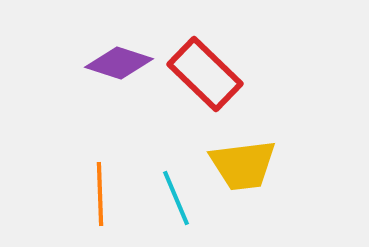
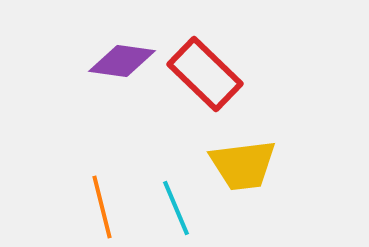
purple diamond: moved 3 px right, 2 px up; rotated 10 degrees counterclockwise
orange line: moved 2 px right, 13 px down; rotated 12 degrees counterclockwise
cyan line: moved 10 px down
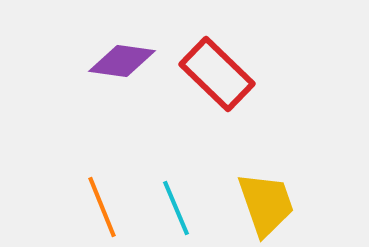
red rectangle: moved 12 px right
yellow trapezoid: moved 23 px right, 39 px down; rotated 102 degrees counterclockwise
orange line: rotated 8 degrees counterclockwise
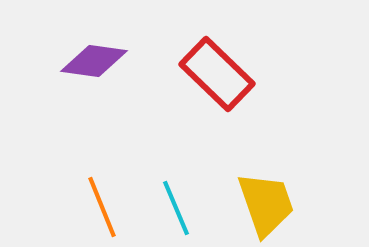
purple diamond: moved 28 px left
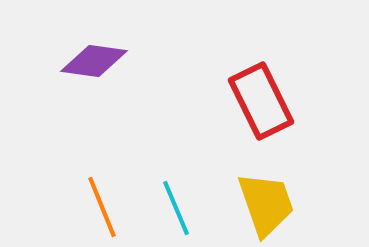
red rectangle: moved 44 px right, 27 px down; rotated 20 degrees clockwise
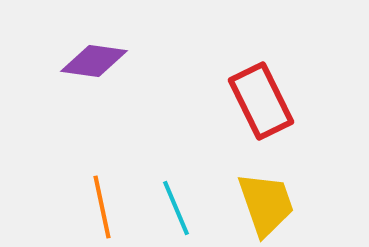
orange line: rotated 10 degrees clockwise
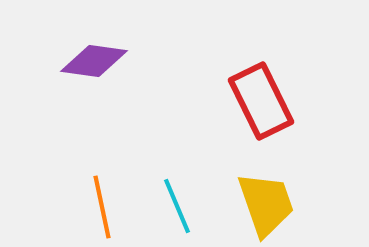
cyan line: moved 1 px right, 2 px up
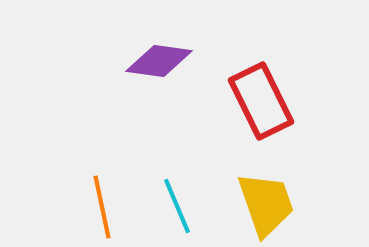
purple diamond: moved 65 px right
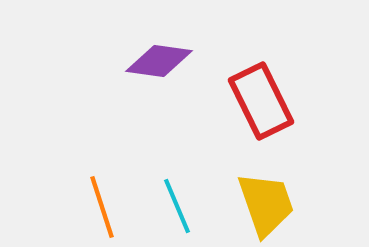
orange line: rotated 6 degrees counterclockwise
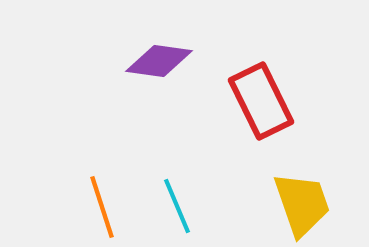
yellow trapezoid: moved 36 px right
